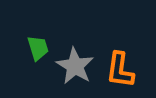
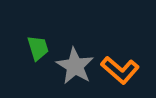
orange L-shape: rotated 57 degrees counterclockwise
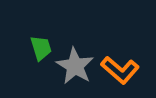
green trapezoid: moved 3 px right
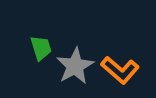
gray star: rotated 12 degrees clockwise
